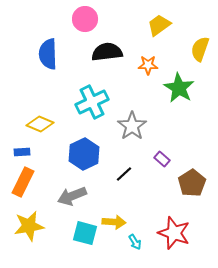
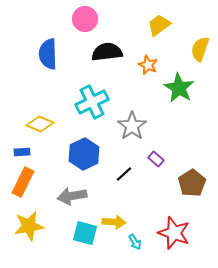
orange star: rotated 24 degrees clockwise
purple rectangle: moved 6 px left
gray arrow: rotated 12 degrees clockwise
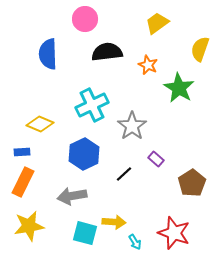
yellow trapezoid: moved 2 px left, 2 px up
cyan cross: moved 3 px down
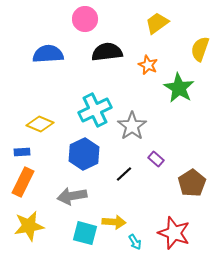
blue semicircle: rotated 88 degrees clockwise
cyan cross: moved 3 px right, 5 px down
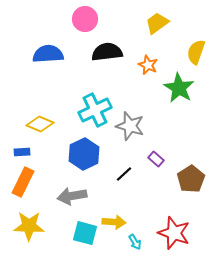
yellow semicircle: moved 4 px left, 3 px down
gray star: moved 2 px left; rotated 20 degrees counterclockwise
brown pentagon: moved 1 px left, 4 px up
yellow star: rotated 12 degrees clockwise
